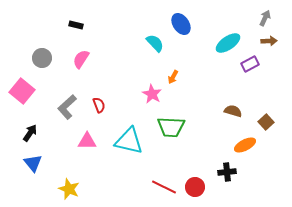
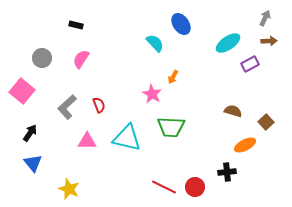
cyan triangle: moved 2 px left, 3 px up
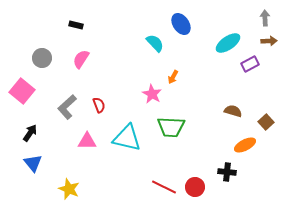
gray arrow: rotated 28 degrees counterclockwise
black cross: rotated 12 degrees clockwise
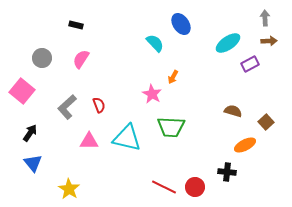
pink triangle: moved 2 px right
yellow star: rotated 10 degrees clockwise
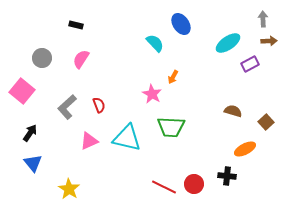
gray arrow: moved 2 px left, 1 px down
pink triangle: rotated 24 degrees counterclockwise
orange ellipse: moved 4 px down
black cross: moved 4 px down
red circle: moved 1 px left, 3 px up
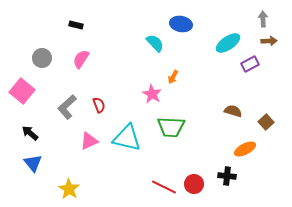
blue ellipse: rotated 45 degrees counterclockwise
black arrow: rotated 84 degrees counterclockwise
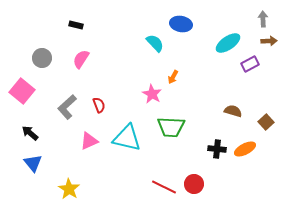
black cross: moved 10 px left, 27 px up
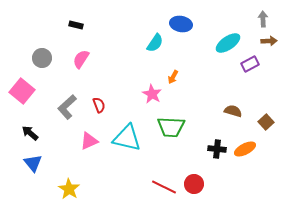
cyan semicircle: rotated 78 degrees clockwise
